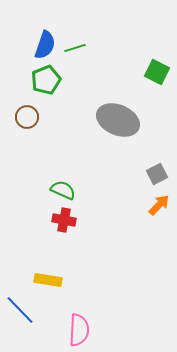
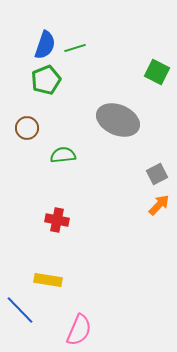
brown circle: moved 11 px down
green semicircle: moved 35 px up; rotated 30 degrees counterclockwise
red cross: moved 7 px left
pink semicircle: rotated 20 degrees clockwise
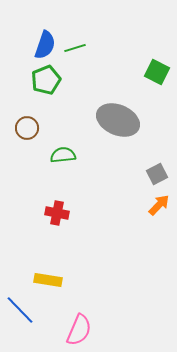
red cross: moved 7 px up
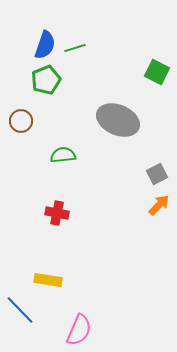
brown circle: moved 6 px left, 7 px up
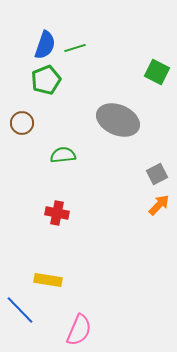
brown circle: moved 1 px right, 2 px down
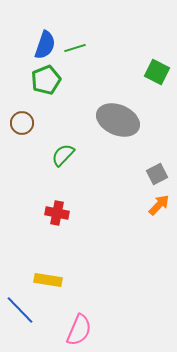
green semicircle: rotated 40 degrees counterclockwise
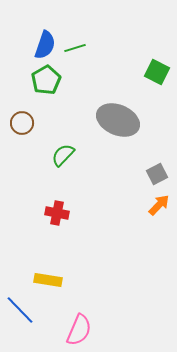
green pentagon: rotated 8 degrees counterclockwise
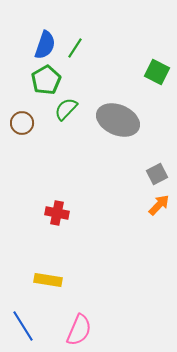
green line: rotated 40 degrees counterclockwise
green semicircle: moved 3 px right, 46 px up
blue line: moved 3 px right, 16 px down; rotated 12 degrees clockwise
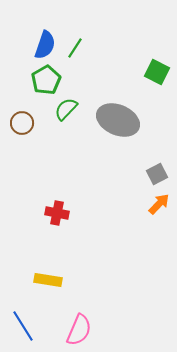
orange arrow: moved 1 px up
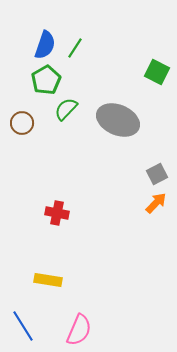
orange arrow: moved 3 px left, 1 px up
